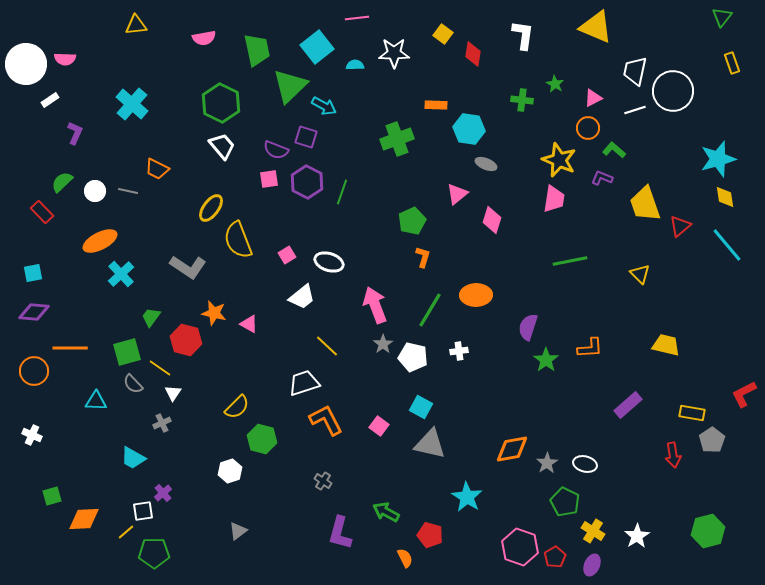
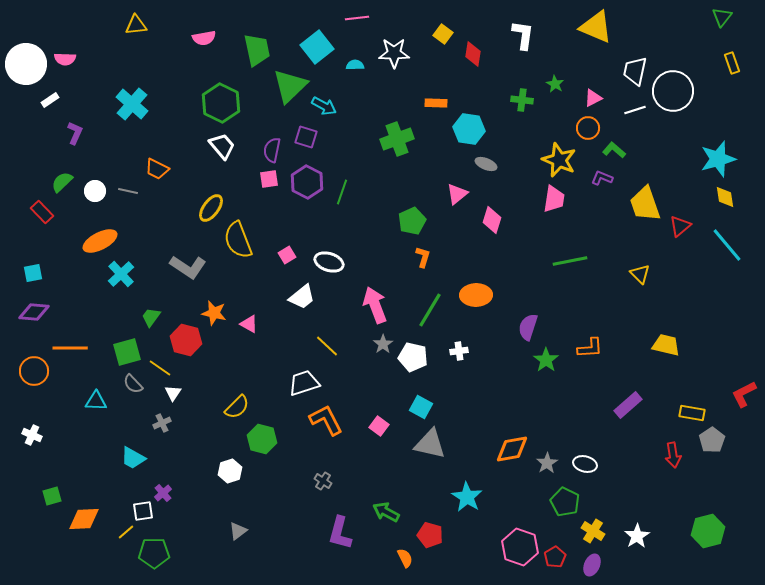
orange rectangle at (436, 105): moved 2 px up
purple semicircle at (276, 150): moved 4 px left; rotated 80 degrees clockwise
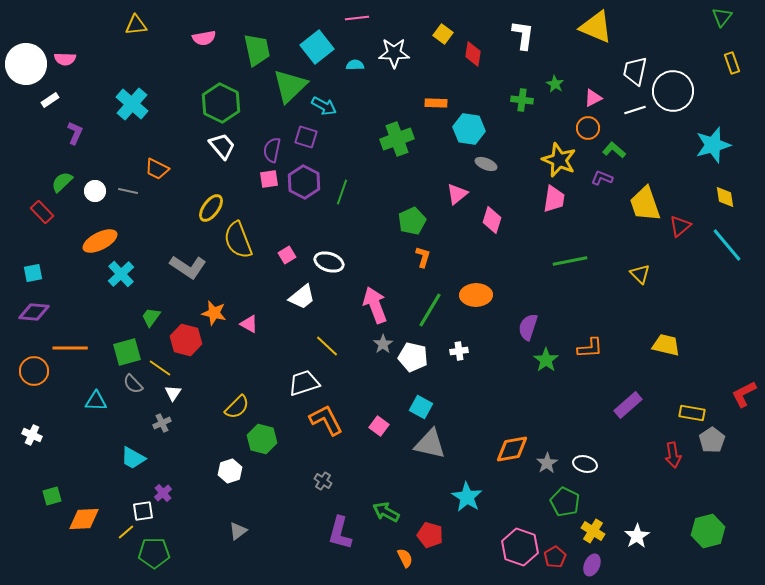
cyan star at (718, 159): moved 5 px left, 14 px up
purple hexagon at (307, 182): moved 3 px left
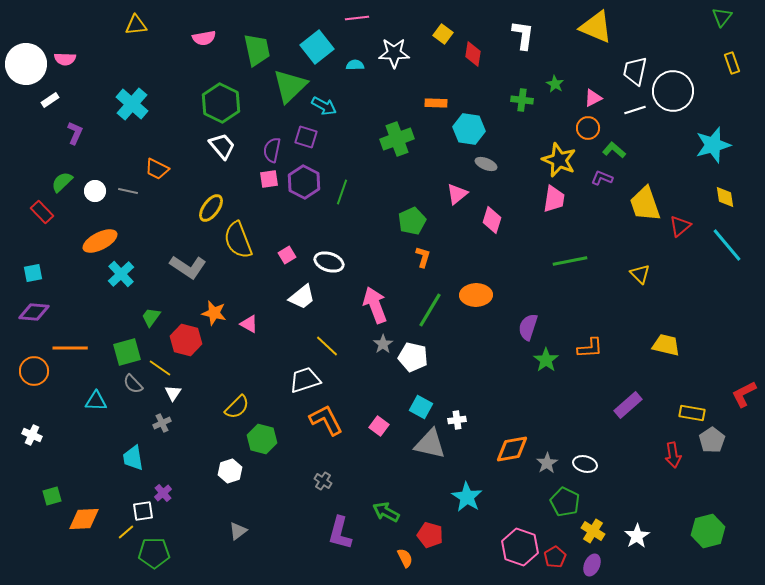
white cross at (459, 351): moved 2 px left, 69 px down
white trapezoid at (304, 383): moved 1 px right, 3 px up
cyan trapezoid at (133, 458): rotated 52 degrees clockwise
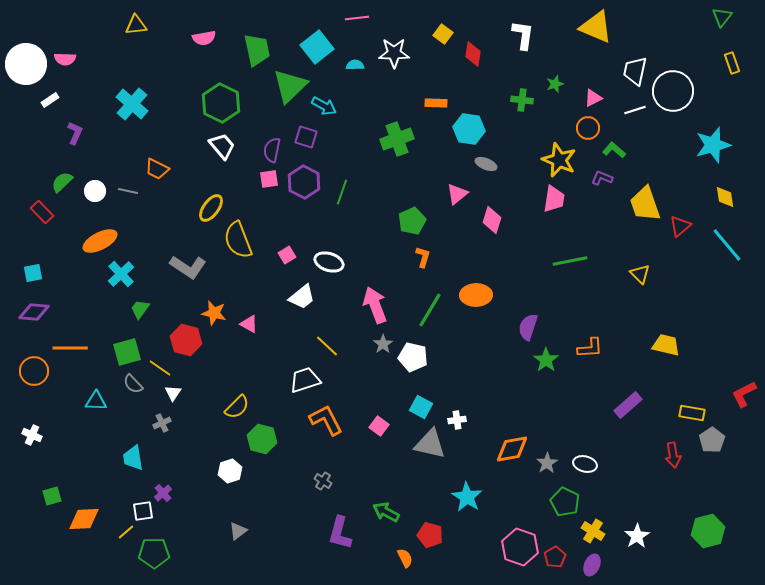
green star at (555, 84): rotated 24 degrees clockwise
green trapezoid at (151, 317): moved 11 px left, 8 px up
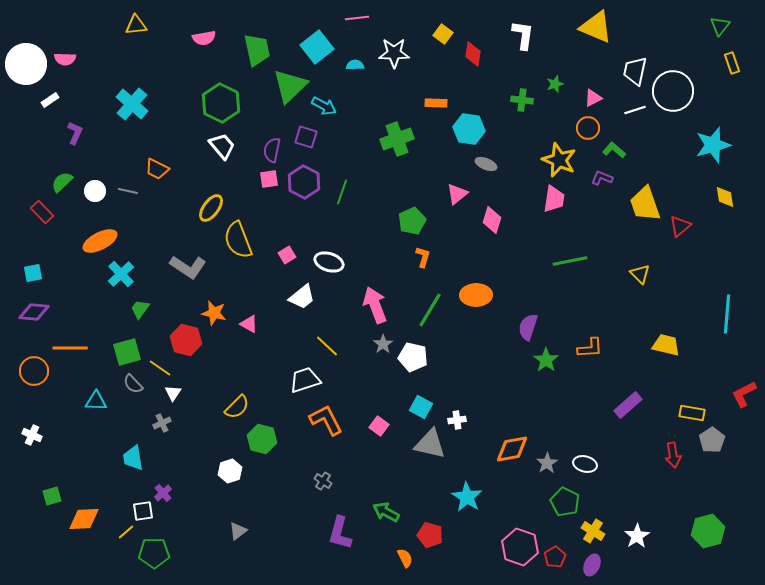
green triangle at (722, 17): moved 2 px left, 9 px down
cyan line at (727, 245): moved 69 px down; rotated 45 degrees clockwise
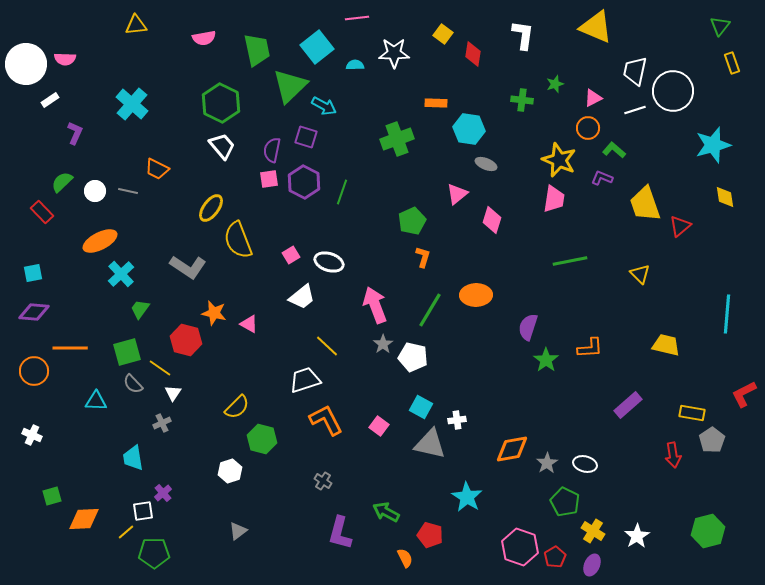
pink square at (287, 255): moved 4 px right
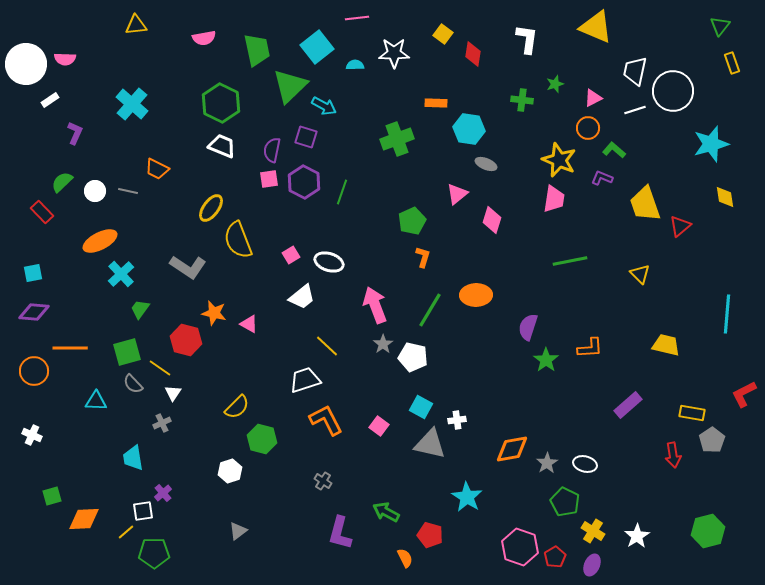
white L-shape at (523, 35): moved 4 px right, 4 px down
cyan star at (713, 145): moved 2 px left, 1 px up
white trapezoid at (222, 146): rotated 28 degrees counterclockwise
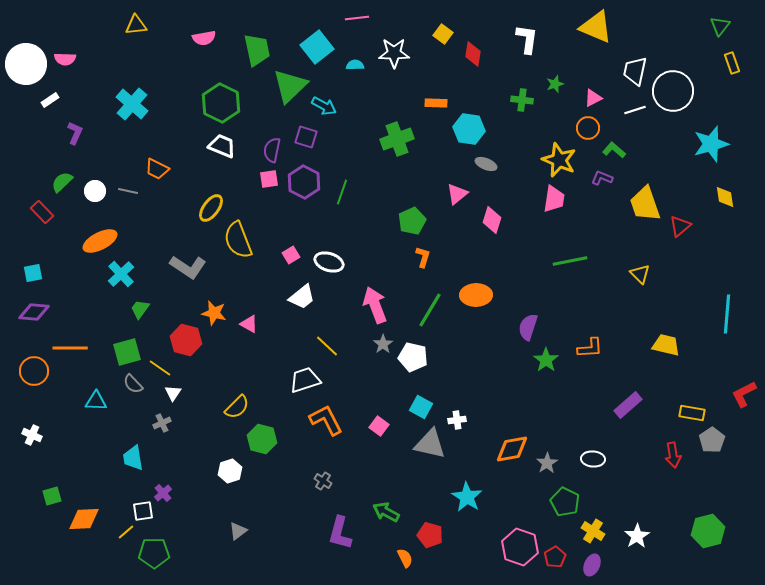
white ellipse at (585, 464): moved 8 px right, 5 px up; rotated 10 degrees counterclockwise
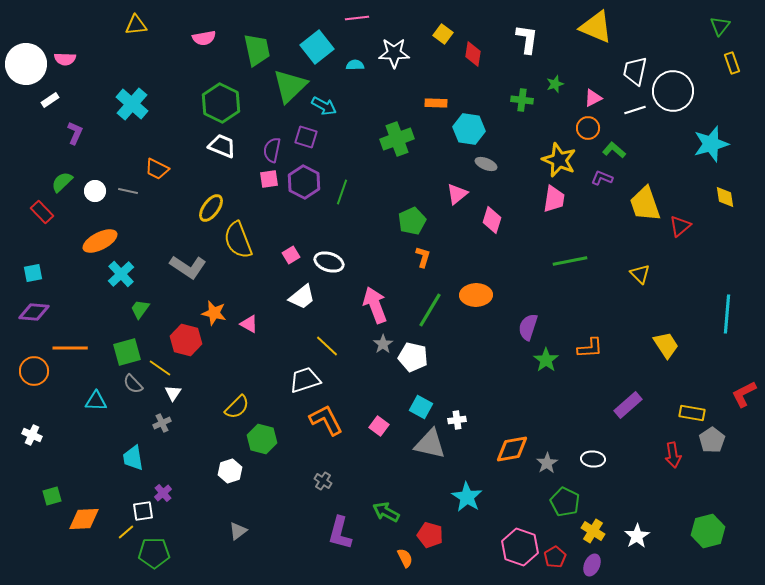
yellow trapezoid at (666, 345): rotated 44 degrees clockwise
